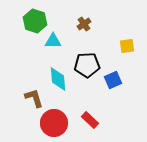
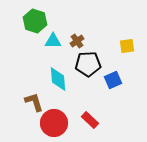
brown cross: moved 7 px left, 17 px down
black pentagon: moved 1 px right, 1 px up
brown L-shape: moved 4 px down
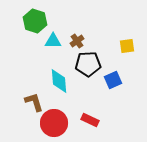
cyan diamond: moved 1 px right, 2 px down
red rectangle: rotated 18 degrees counterclockwise
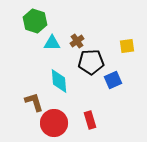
cyan triangle: moved 1 px left, 2 px down
black pentagon: moved 3 px right, 2 px up
red rectangle: rotated 48 degrees clockwise
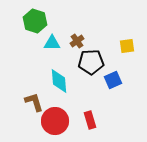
red circle: moved 1 px right, 2 px up
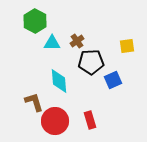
green hexagon: rotated 10 degrees clockwise
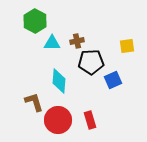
brown cross: rotated 24 degrees clockwise
cyan diamond: rotated 10 degrees clockwise
red circle: moved 3 px right, 1 px up
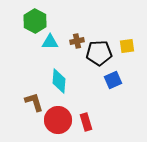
cyan triangle: moved 2 px left, 1 px up
black pentagon: moved 8 px right, 9 px up
red rectangle: moved 4 px left, 2 px down
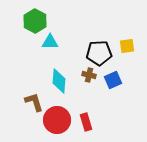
brown cross: moved 12 px right, 34 px down; rotated 24 degrees clockwise
red circle: moved 1 px left
